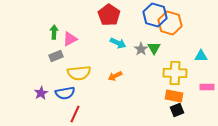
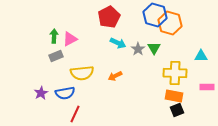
red pentagon: moved 2 px down; rotated 10 degrees clockwise
green arrow: moved 4 px down
gray star: moved 3 px left
yellow semicircle: moved 3 px right
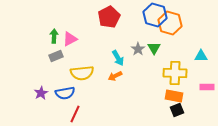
cyan arrow: moved 15 px down; rotated 35 degrees clockwise
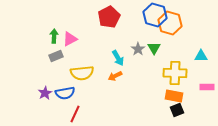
purple star: moved 4 px right
